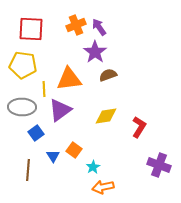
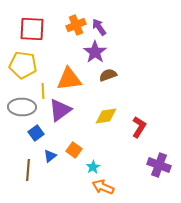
red square: moved 1 px right
yellow line: moved 1 px left, 2 px down
blue triangle: moved 3 px left; rotated 24 degrees clockwise
orange arrow: rotated 35 degrees clockwise
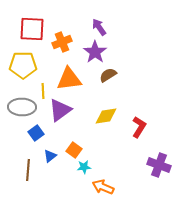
orange cross: moved 14 px left, 17 px down
yellow pentagon: rotated 8 degrees counterclockwise
brown semicircle: rotated 12 degrees counterclockwise
cyan star: moved 9 px left; rotated 24 degrees clockwise
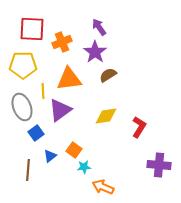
gray ellipse: rotated 68 degrees clockwise
purple cross: rotated 15 degrees counterclockwise
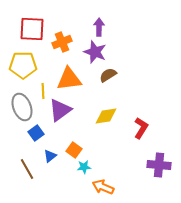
purple arrow: rotated 36 degrees clockwise
purple star: rotated 15 degrees counterclockwise
red L-shape: moved 2 px right, 1 px down
brown line: moved 1 px left, 1 px up; rotated 35 degrees counterclockwise
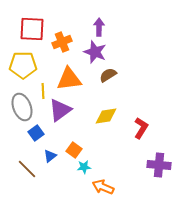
brown line: rotated 15 degrees counterclockwise
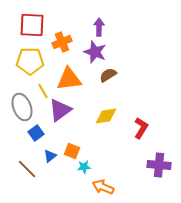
red square: moved 4 px up
yellow pentagon: moved 7 px right, 4 px up
yellow line: rotated 28 degrees counterclockwise
orange square: moved 2 px left, 1 px down; rotated 14 degrees counterclockwise
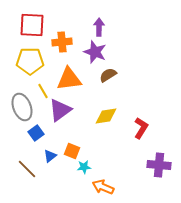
orange cross: rotated 18 degrees clockwise
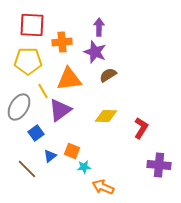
yellow pentagon: moved 2 px left
gray ellipse: moved 3 px left; rotated 52 degrees clockwise
yellow diamond: rotated 10 degrees clockwise
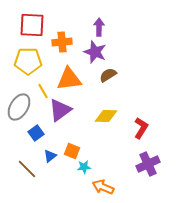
purple cross: moved 11 px left, 1 px up; rotated 30 degrees counterclockwise
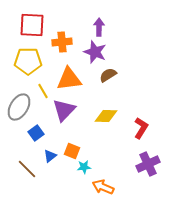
purple triangle: moved 4 px right; rotated 10 degrees counterclockwise
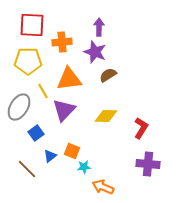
purple cross: rotated 30 degrees clockwise
